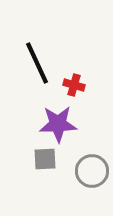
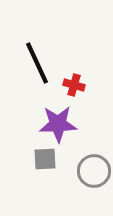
gray circle: moved 2 px right
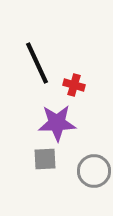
purple star: moved 1 px left, 1 px up
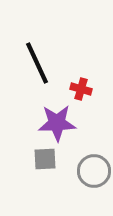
red cross: moved 7 px right, 4 px down
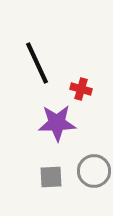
gray square: moved 6 px right, 18 px down
